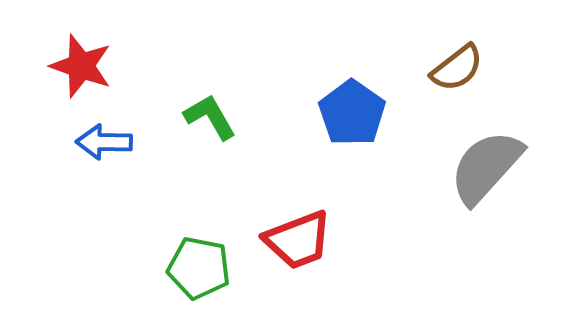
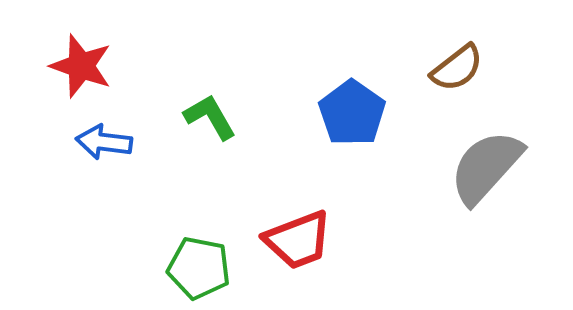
blue arrow: rotated 6 degrees clockwise
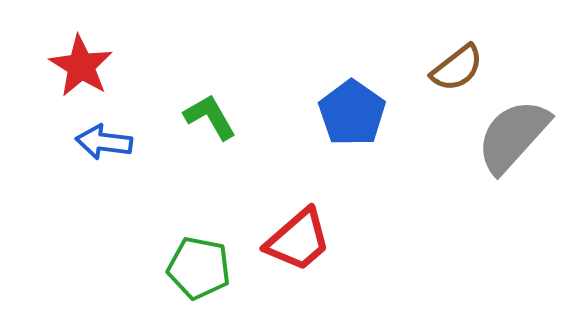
red star: rotated 12 degrees clockwise
gray semicircle: moved 27 px right, 31 px up
red trapezoid: rotated 20 degrees counterclockwise
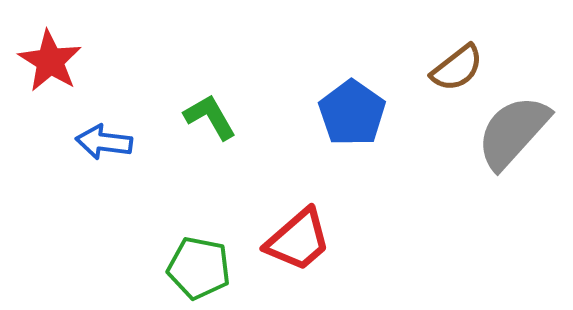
red star: moved 31 px left, 5 px up
gray semicircle: moved 4 px up
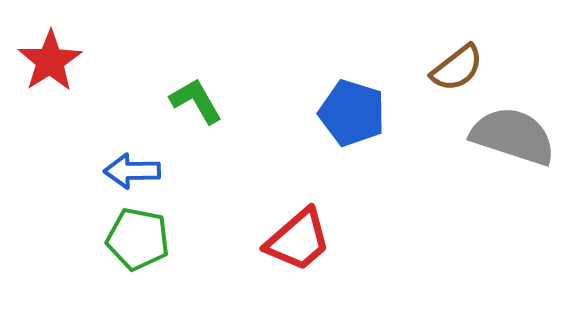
red star: rotated 8 degrees clockwise
blue pentagon: rotated 18 degrees counterclockwise
green L-shape: moved 14 px left, 16 px up
gray semicircle: moved 4 px down; rotated 66 degrees clockwise
blue arrow: moved 28 px right, 29 px down; rotated 8 degrees counterclockwise
green pentagon: moved 61 px left, 29 px up
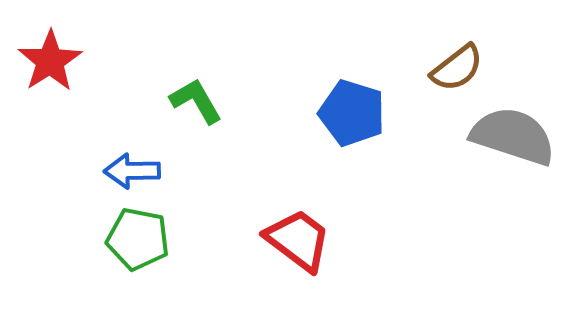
red trapezoid: rotated 102 degrees counterclockwise
